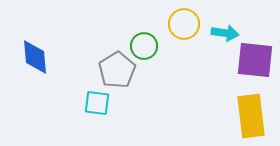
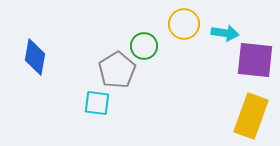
blue diamond: rotated 15 degrees clockwise
yellow rectangle: rotated 27 degrees clockwise
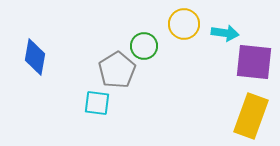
purple square: moved 1 px left, 2 px down
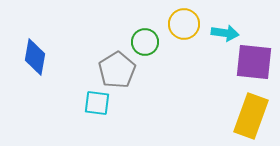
green circle: moved 1 px right, 4 px up
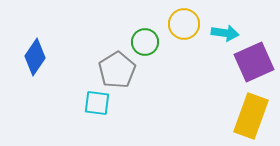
blue diamond: rotated 24 degrees clockwise
purple square: rotated 30 degrees counterclockwise
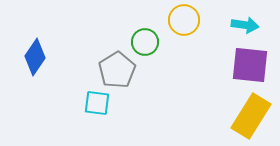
yellow circle: moved 4 px up
cyan arrow: moved 20 px right, 8 px up
purple square: moved 4 px left, 3 px down; rotated 30 degrees clockwise
yellow rectangle: rotated 12 degrees clockwise
